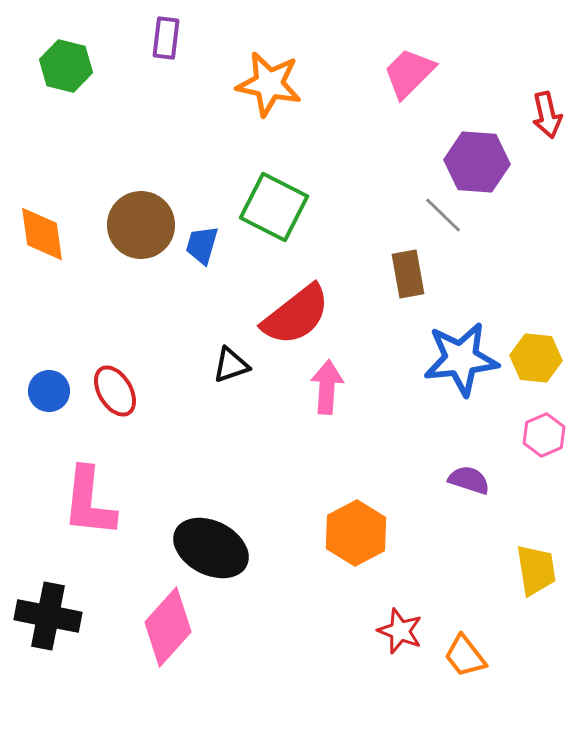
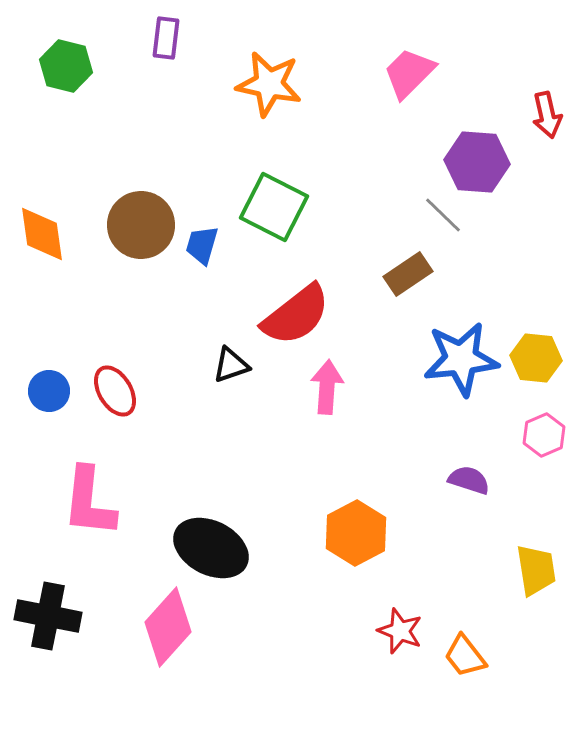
brown rectangle: rotated 66 degrees clockwise
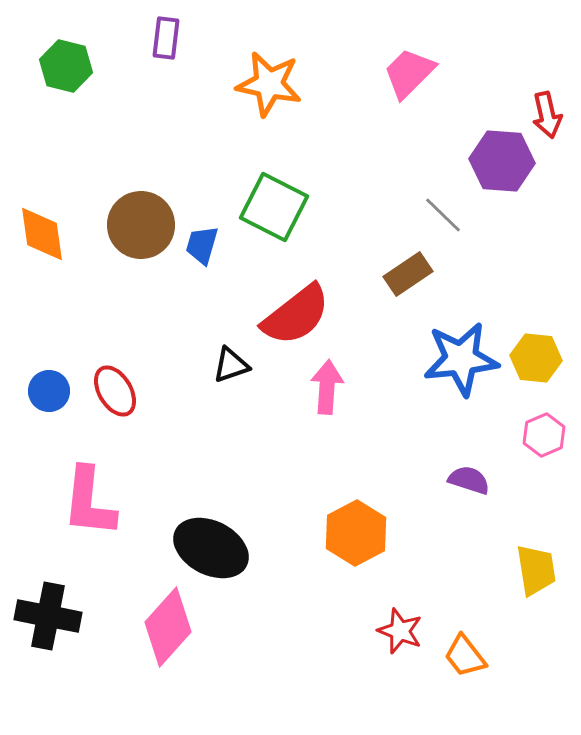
purple hexagon: moved 25 px right, 1 px up
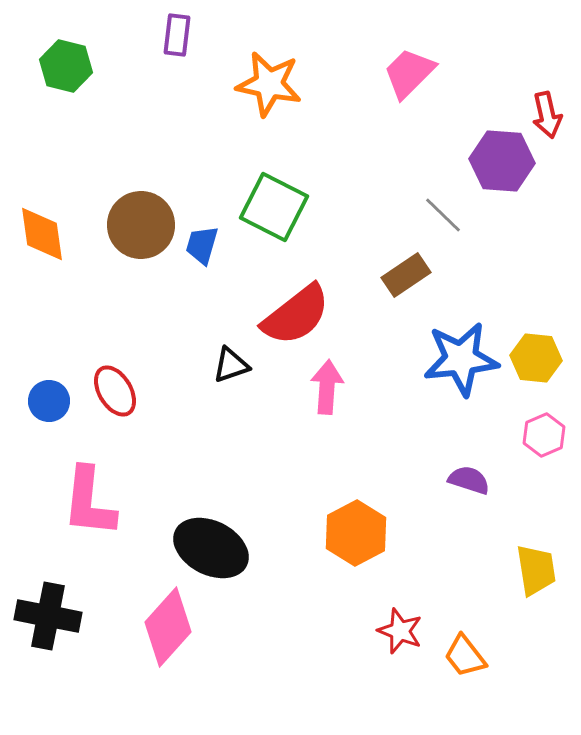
purple rectangle: moved 11 px right, 3 px up
brown rectangle: moved 2 px left, 1 px down
blue circle: moved 10 px down
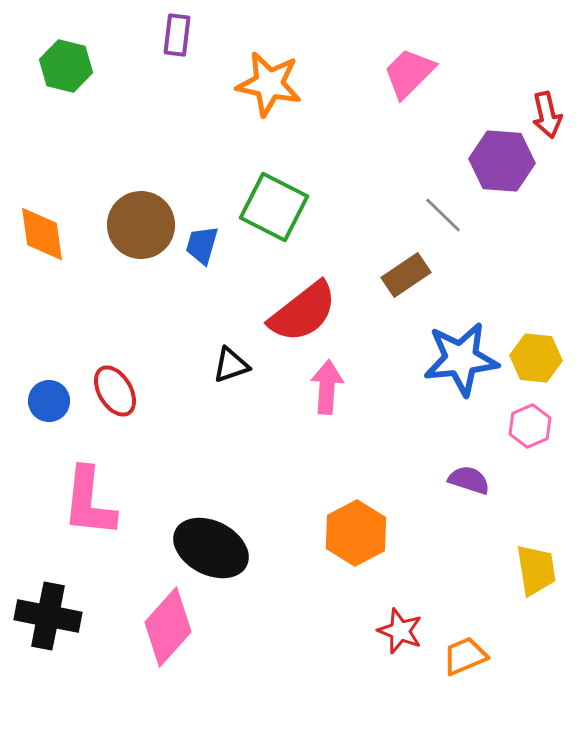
red semicircle: moved 7 px right, 3 px up
pink hexagon: moved 14 px left, 9 px up
orange trapezoid: rotated 105 degrees clockwise
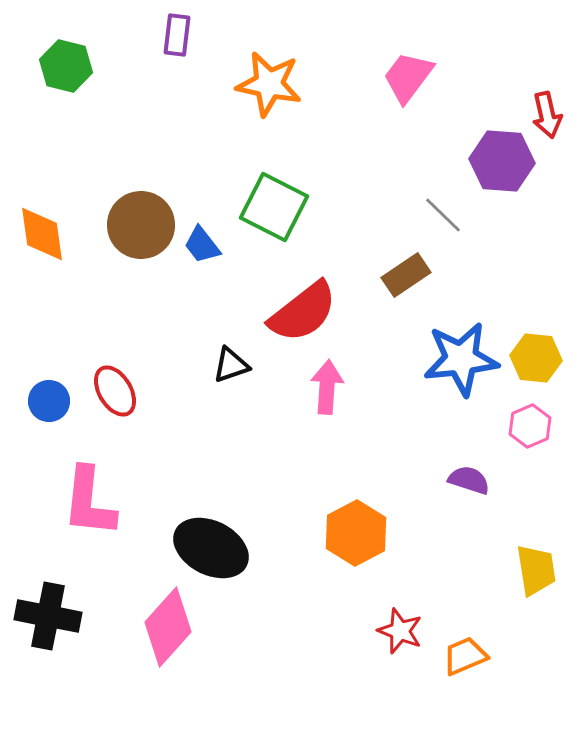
pink trapezoid: moved 1 px left, 4 px down; rotated 8 degrees counterclockwise
blue trapezoid: rotated 54 degrees counterclockwise
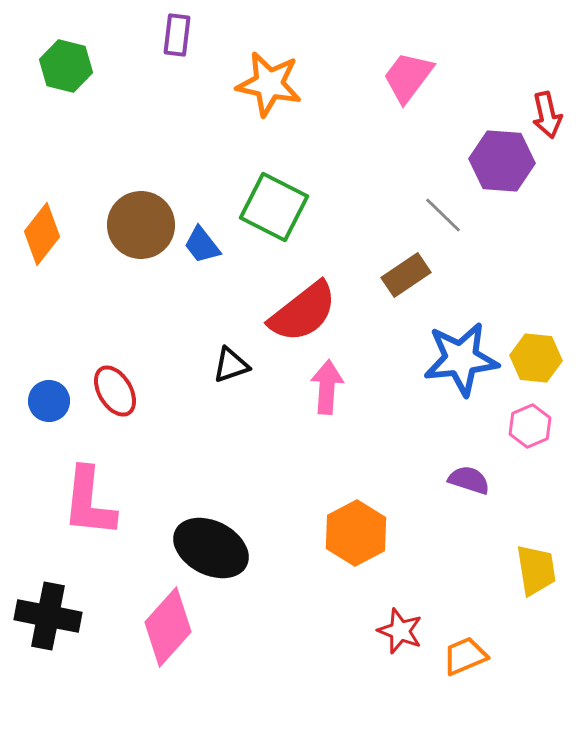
orange diamond: rotated 46 degrees clockwise
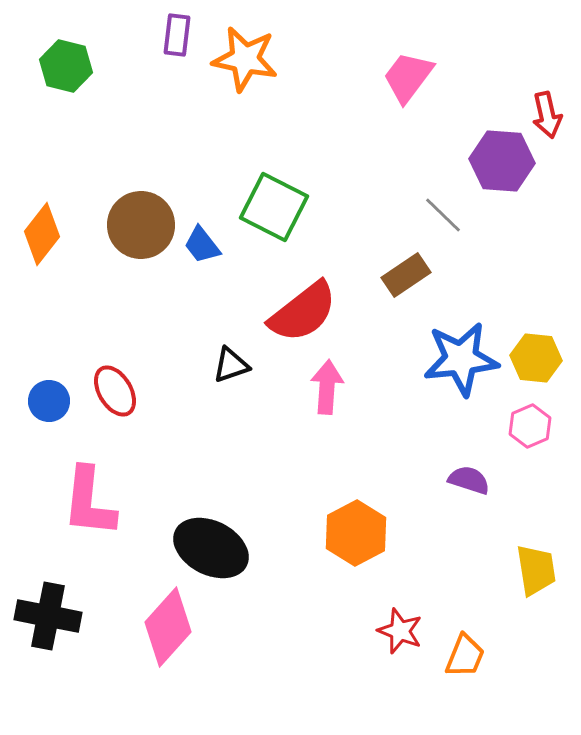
orange star: moved 24 px left, 25 px up
orange trapezoid: rotated 135 degrees clockwise
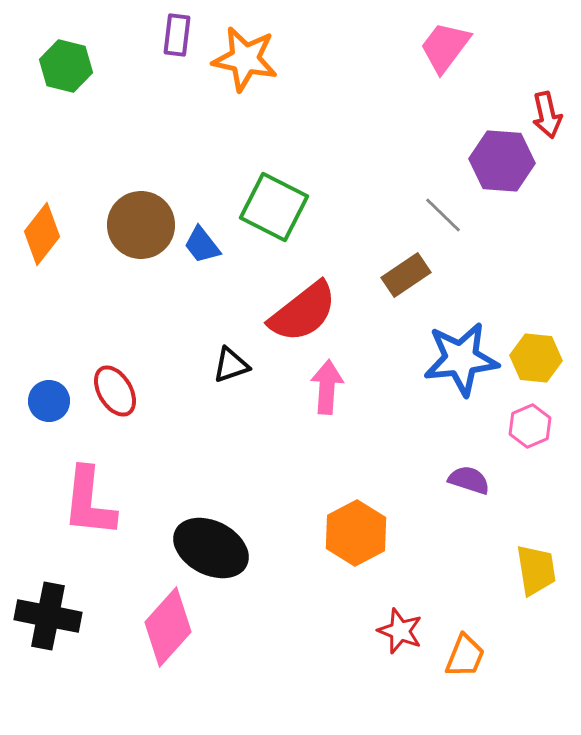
pink trapezoid: moved 37 px right, 30 px up
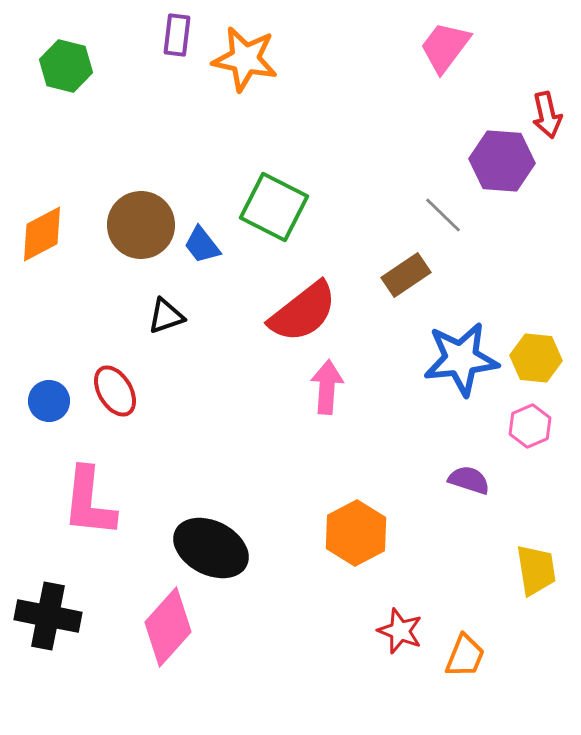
orange diamond: rotated 24 degrees clockwise
black triangle: moved 65 px left, 49 px up
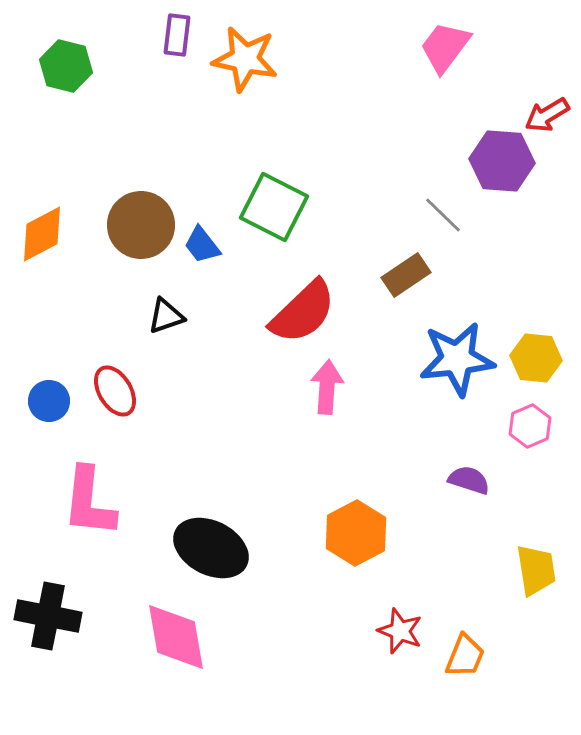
red arrow: rotated 72 degrees clockwise
red semicircle: rotated 6 degrees counterclockwise
blue star: moved 4 px left
pink diamond: moved 8 px right, 10 px down; rotated 52 degrees counterclockwise
